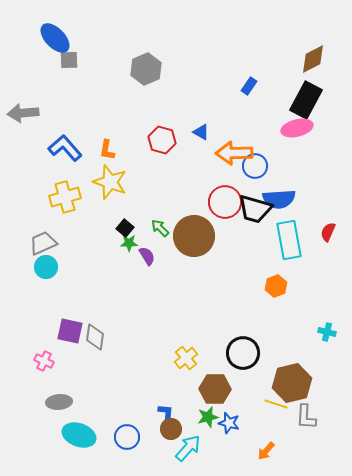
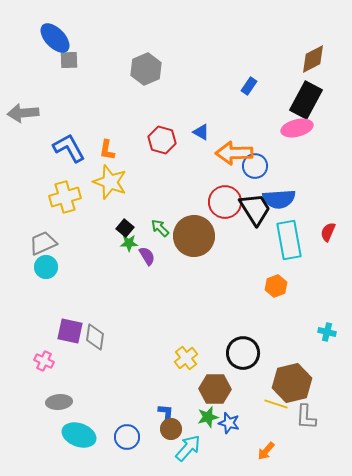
blue L-shape at (65, 148): moved 4 px right; rotated 12 degrees clockwise
black trapezoid at (255, 209): rotated 138 degrees counterclockwise
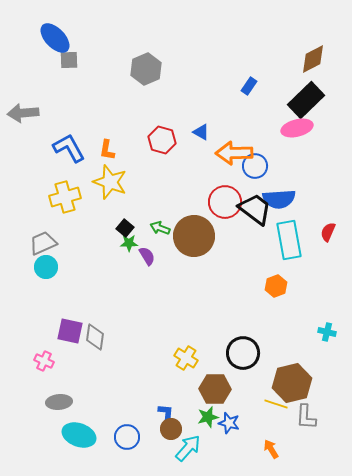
black rectangle at (306, 100): rotated 18 degrees clockwise
black trapezoid at (255, 209): rotated 21 degrees counterclockwise
green arrow at (160, 228): rotated 24 degrees counterclockwise
yellow cross at (186, 358): rotated 20 degrees counterclockwise
orange arrow at (266, 451): moved 5 px right, 2 px up; rotated 108 degrees clockwise
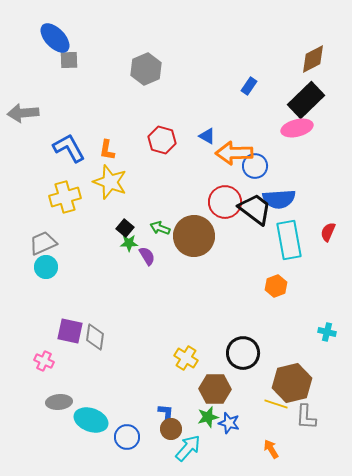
blue triangle at (201, 132): moved 6 px right, 4 px down
cyan ellipse at (79, 435): moved 12 px right, 15 px up
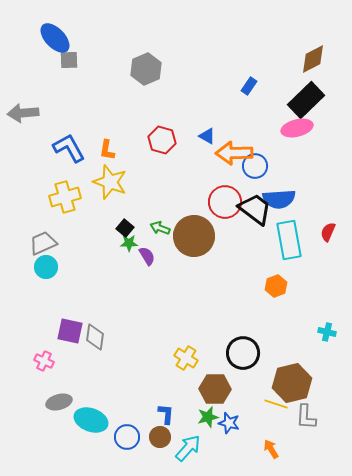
gray ellipse at (59, 402): rotated 10 degrees counterclockwise
brown circle at (171, 429): moved 11 px left, 8 px down
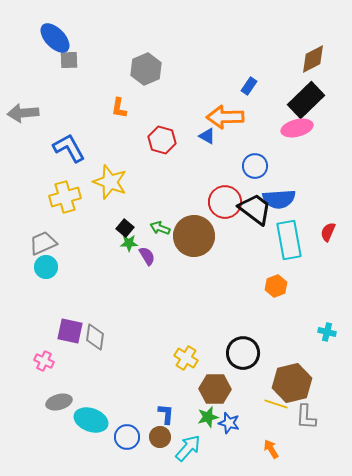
orange L-shape at (107, 150): moved 12 px right, 42 px up
orange arrow at (234, 153): moved 9 px left, 36 px up
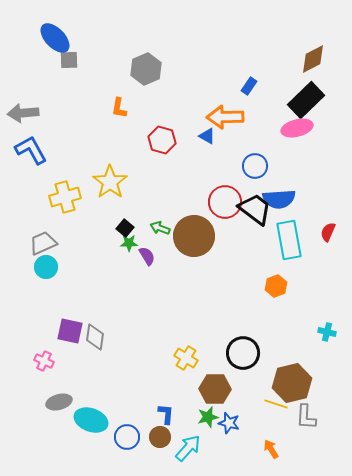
blue L-shape at (69, 148): moved 38 px left, 2 px down
yellow star at (110, 182): rotated 16 degrees clockwise
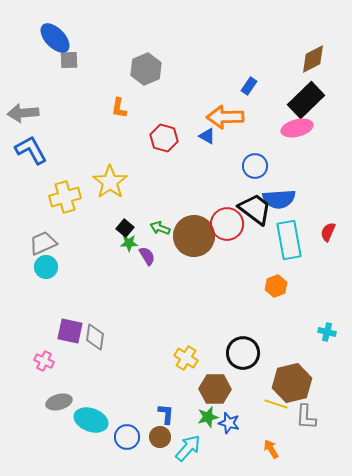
red hexagon at (162, 140): moved 2 px right, 2 px up
red circle at (225, 202): moved 2 px right, 22 px down
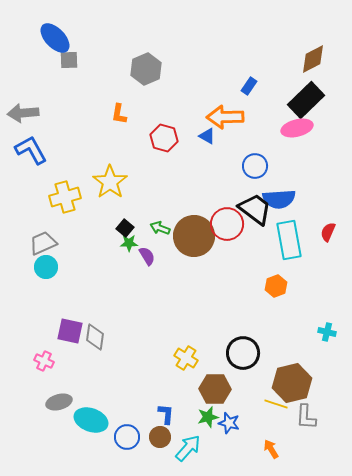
orange L-shape at (119, 108): moved 6 px down
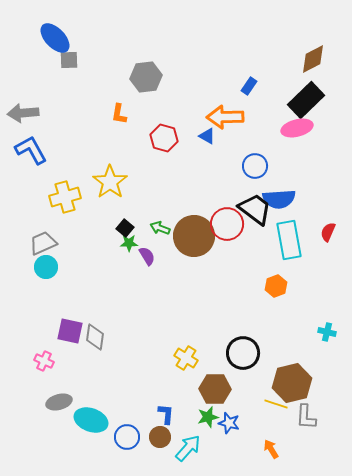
gray hexagon at (146, 69): moved 8 px down; rotated 16 degrees clockwise
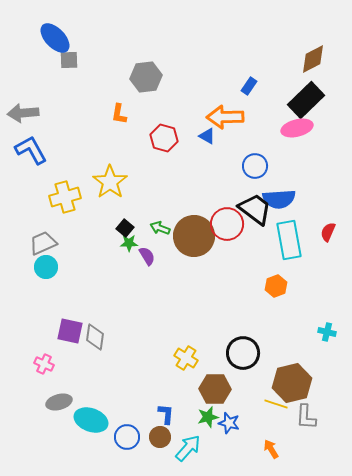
pink cross at (44, 361): moved 3 px down
